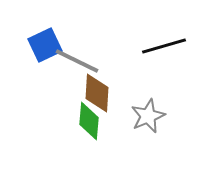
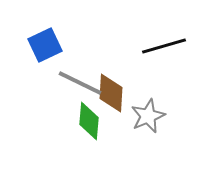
gray line: moved 3 px right, 22 px down
brown diamond: moved 14 px right
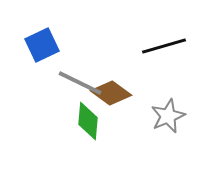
blue square: moved 3 px left
brown diamond: rotated 57 degrees counterclockwise
gray star: moved 20 px right
green diamond: moved 1 px left
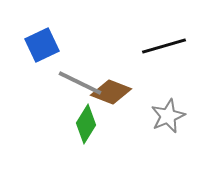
brown diamond: moved 1 px up; rotated 15 degrees counterclockwise
green diamond: moved 2 px left, 3 px down; rotated 27 degrees clockwise
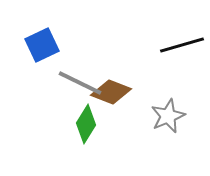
black line: moved 18 px right, 1 px up
